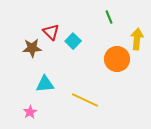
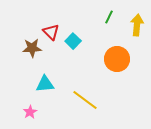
green line: rotated 48 degrees clockwise
yellow arrow: moved 14 px up
yellow line: rotated 12 degrees clockwise
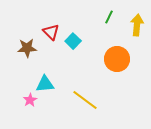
brown star: moved 5 px left
pink star: moved 12 px up
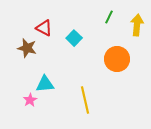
red triangle: moved 7 px left, 4 px up; rotated 18 degrees counterclockwise
cyan square: moved 1 px right, 3 px up
brown star: rotated 18 degrees clockwise
yellow line: rotated 40 degrees clockwise
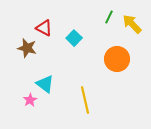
yellow arrow: moved 5 px left, 1 px up; rotated 50 degrees counterclockwise
cyan triangle: rotated 42 degrees clockwise
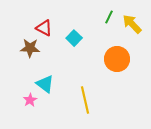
brown star: moved 3 px right; rotated 12 degrees counterclockwise
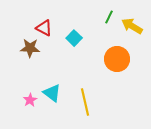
yellow arrow: moved 2 px down; rotated 15 degrees counterclockwise
cyan triangle: moved 7 px right, 9 px down
yellow line: moved 2 px down
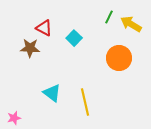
yellow arrow: moved 1 px left, 2 px up
orange circle: moved 2 px right, 1 px up
pink star: moved 16 px left, 18 px down; rotated 16 degrees clockwise
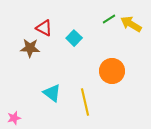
green line: moved 2 px down; rotated 32 degrees clockwise
orange circle: moved 7 px left, 13 px down
